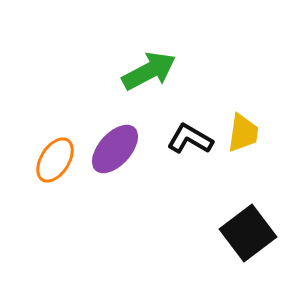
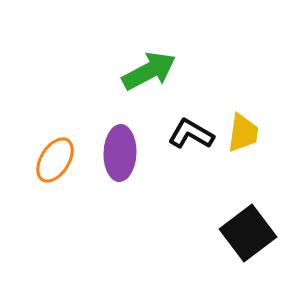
black L-shape: moved 1 px right, 5 px up
purple ellipse: moved 5 px right, 4 px down; rotated 40 degrees counterclockwise
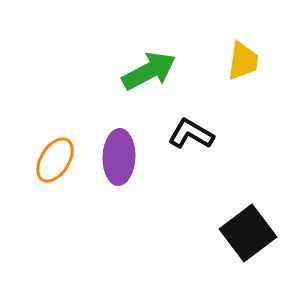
yellow trapezoid: moved 72 px up
purple ellipse: moved 1 px left, 4 px down
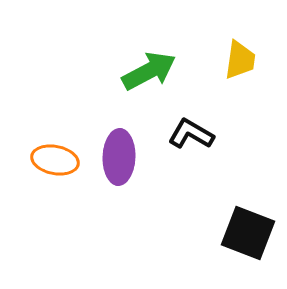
yellow trapezoid: moved 3 px left, 1 px up
orange ellipse: rotated 69 degrees clockwise
black square: rotated 32 degrees counterclockwise
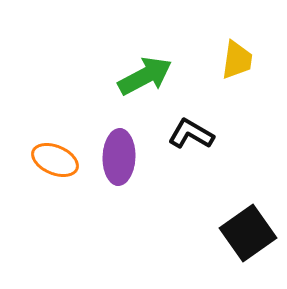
yellow trapezoid: moved 3 px left
green arrow: moved 4 px left, 5 px down
orange ellipse: rotated 12 degrees clockwise
black square: rotated 34 degrees clockwise
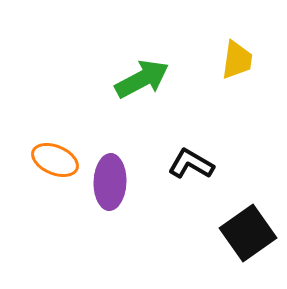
green arrow: moved 3 px left, 3 px down
black L-shape: moved 30 px down
purple ellipse: moved 9 px left, 25 px down
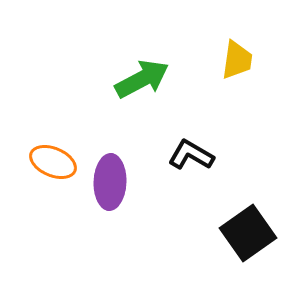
orange ellipse: moved 2 px left, 2 px down
black L-shape: moved 9 px up
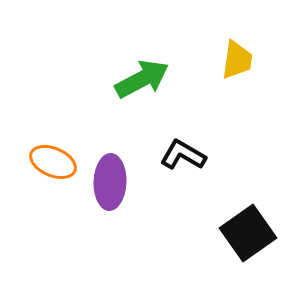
black L-shape: moved 8 px left
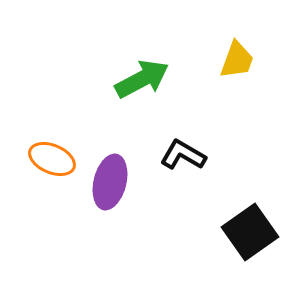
yellow trapezoid: rotated 12 degrees clockwise
orange ellipse: moved 1 px left, 3 px up
purple ellipse: rotated 12 degrees clockwise
black square: moved 2 px right, 1 px up
